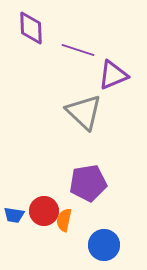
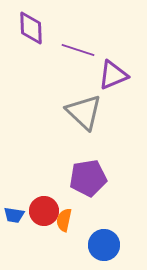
purple pentagon: moved 5 px up
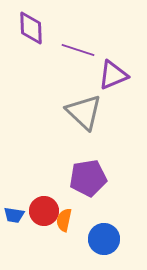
blue circle: moved 6 px up
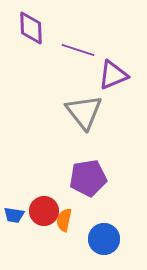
gray triangle: rotated 9 degrees clockwise
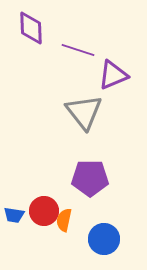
purple pentagon: moved 2 px right; rotated 9 degrees clockwise
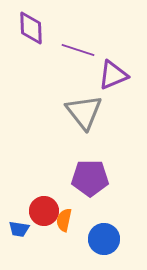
blue trapezoid: moved 5 px right, 14 px down
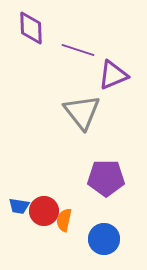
gray triangle: moved 2 px left
purple pentagon: moved 16 px right
blue trapezoid: moved 23 px up
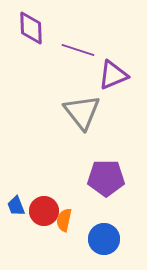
blue trapezoid: moved 3 px left; rotated 60 degrees clockwise
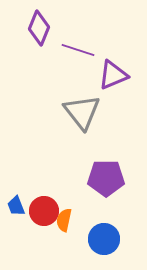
purple diamond: moved 8 px right; rotated 24 degrees clockwise
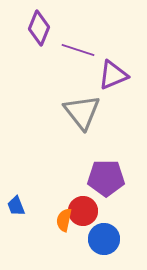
red circle: moved 39 px right
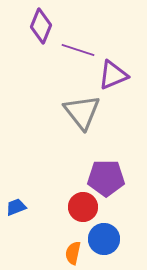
purple diamond: moved 2 px right, 2 px up
blue trapezoid: moved 1 px down; rotated 90 degrees clockwise
red circle: moved 4 px up
orange semicircle: moved 9 px right, 33 px down
